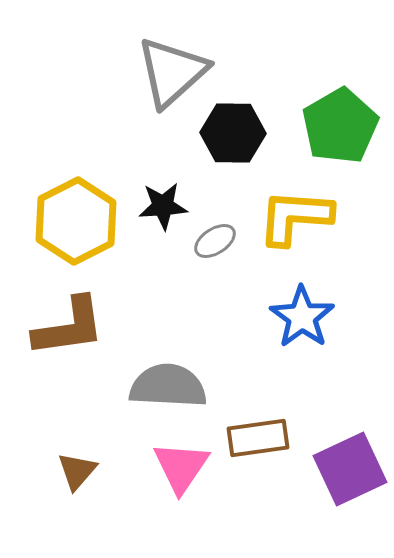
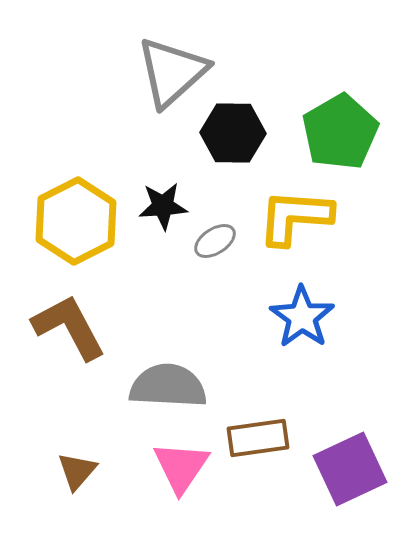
green pentagon: moved 6 px down
brown L-shape: rotated 110 degrees counterclockwise
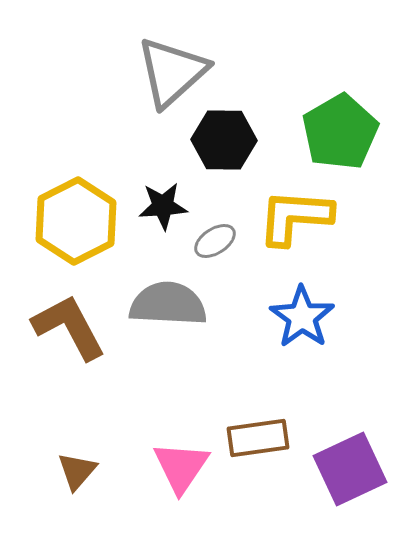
black hexagon: moved 9 px left, 7 px down
gray semicircle: moved 82 px up
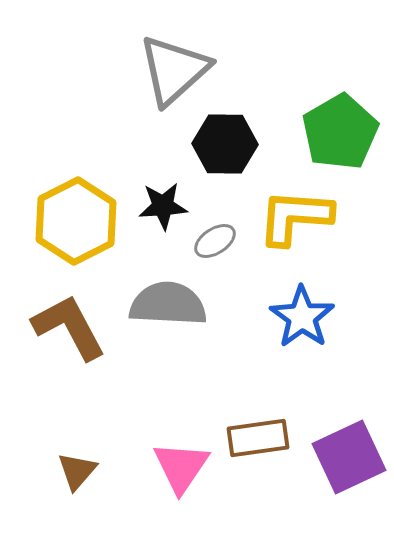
gray triangle: moved 2 px right, 2 px up
black hexagon: moved 1 px right, 4 px down
purple square: moved 1 px left, 12 px up
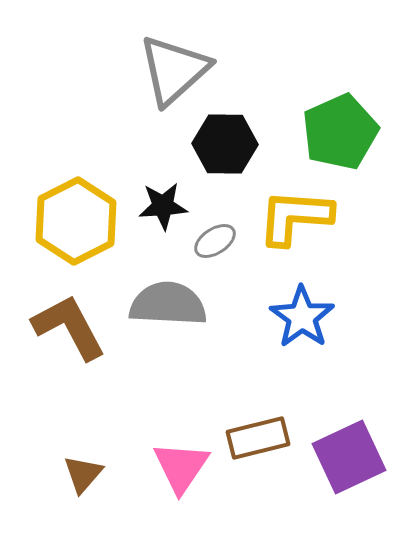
green pentagon: rotated 6 degrees clockwise
brown rectangle: rotated 6 degrees counterclockwise
brown triangle: moved 6 px right, 3 px down
